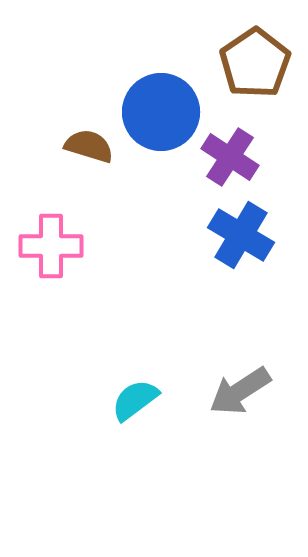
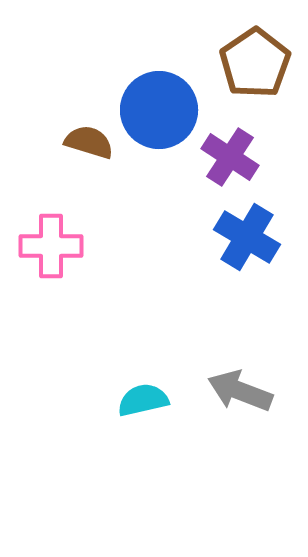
blue circle: moved 2 px left, 2 px up
brown semicircle: moved 4 px up
blue cross: moved 6 px right, 2 px down
gray arrow: rotated 54 degrees clockwise
cyan semicircle: moved 8 px right; rotated 24 degrees clockwise
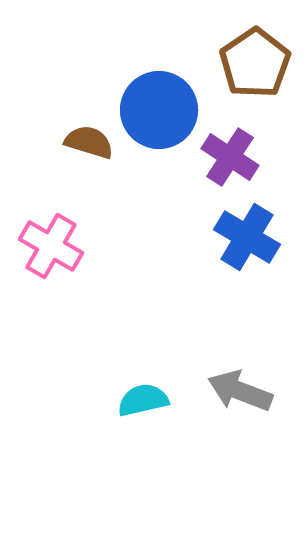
pink cross: rotated 30 degrees clockwise
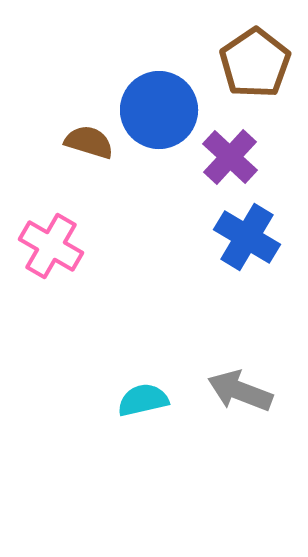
purple cross: rotated 10 degrees clockwise
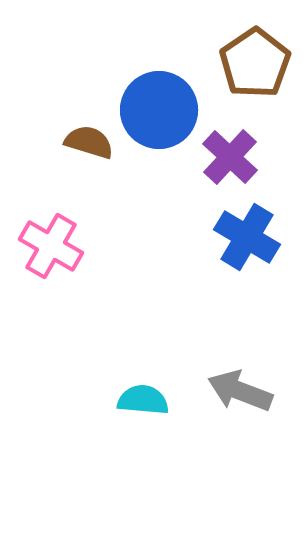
cyan semicircle: rotated 18 degrees clockwise
